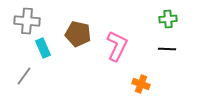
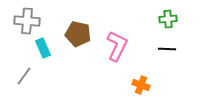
orange cross: moved 1 px down
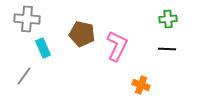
gray cross: moved 2 px up
brown pentagon: moved 4 px right
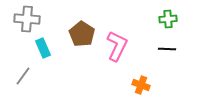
brown pentagon: rotated 20 degrees clockwise
gray line: moved 1 px left
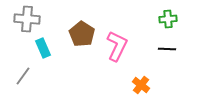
orange cross: rotated 18 degrees clockwise
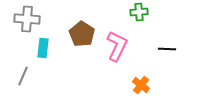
green cross: moved 29 px left, 7 px up
cyan rectangle: rotated 30 degrees clockwise
gray line: rotated 12 degrees counterclockwise
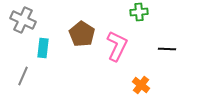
gray cross: moved 4 px left, 1 px down; rotated 20 degrees clockwise
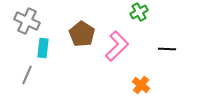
green cross: rotated 24 degrees counterclockwise
gray cross: moved 4 px right, 1 px down
pink L-shape: rotated 20 degrees clockwise
gray line: moved 4 px right, 1 px up
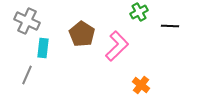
black line: moved 3 px right, 23 px up
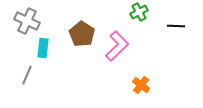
black line: moved 6 px right
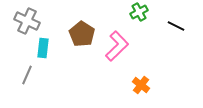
black line: rotated 24 degrees clockwise
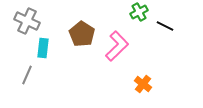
black line: moved 11 px left
orange cross: moved 2 px right, 1 px up
